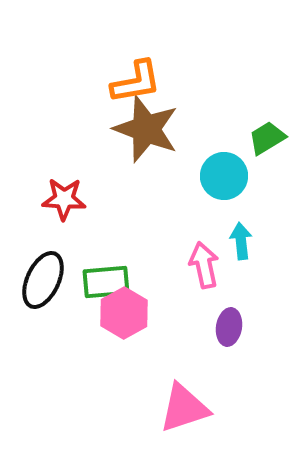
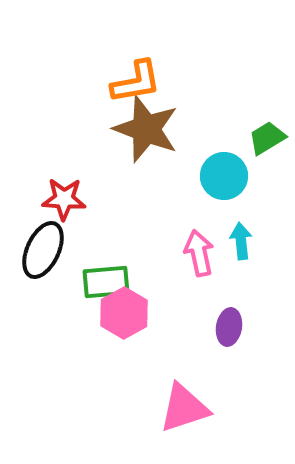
pink arrow: moved 5 px left, 12 px up
black ellipse: moved 30 px up
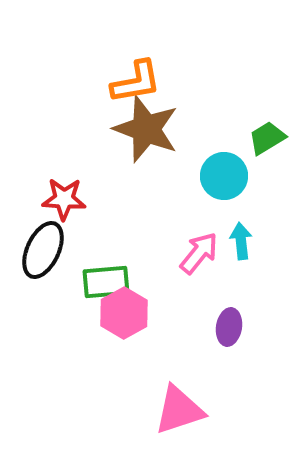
pink arrow: rotated 51 degrees clockwise
pink triangle: moved 5 px left, 2 px down
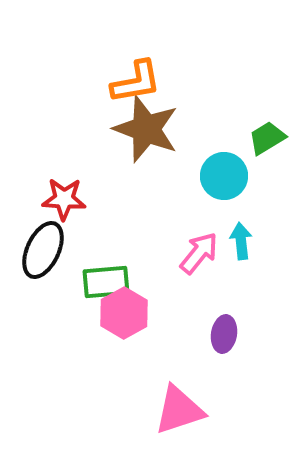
purple ellipse: moved 5 px left, 7 px down
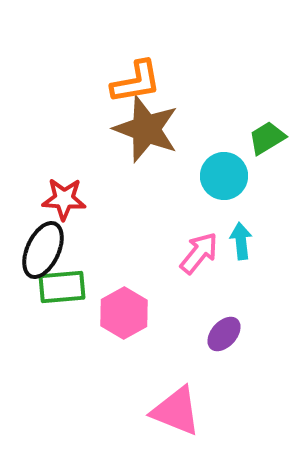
green rectangle: moved 44 px left, 5 px down
purple ellipse: rotated 33 degrees clockwise
pink triangle: moved 3 px left, 1 px down; rotated 40 degrees clockwise
